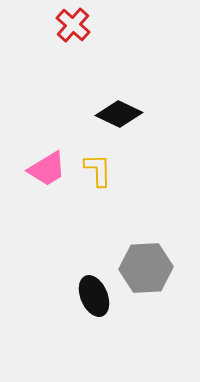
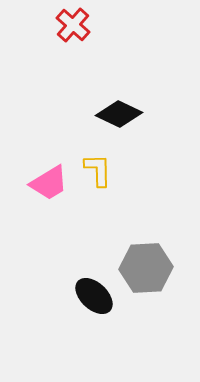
pink trapezoid: moved 2 px right, 14 px down
black ellipse: rotated 24 degrees counterclockwise
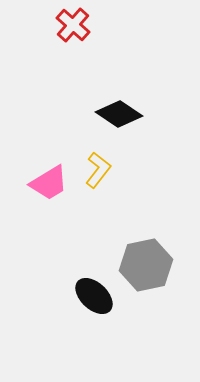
black diamond: rotated 9 degrees clockwise
yellow L-shape: rotated 39 degrees clockwise
gray hexagon: moved 3 px up; rotated 9 degrees counterclockwise
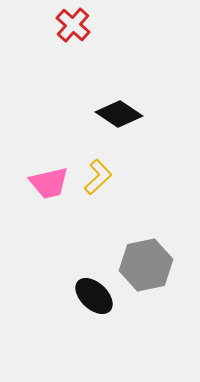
yellow L-shape: moved 7 px down; rotated 9 degrees clockwise
pink trapezoid: rotated 18 degrees clockwise
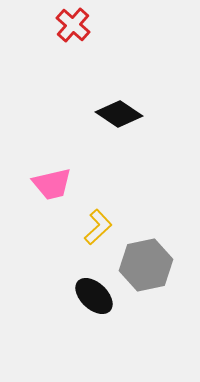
yellow L-shape: moved 50 px down
pink trapezoid: moved 3 px right, 1 px down
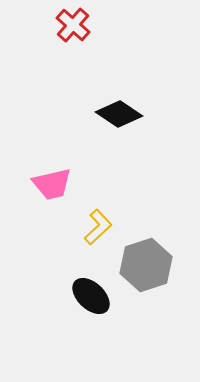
gray hexagon: rotated 6 degrees counterclockwise
black ellipse: moved 3 px left
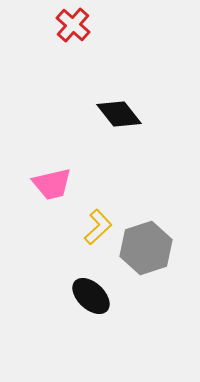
black diamond: rotated 18 degrees clockwise
gray hexagon: moved 17 px up
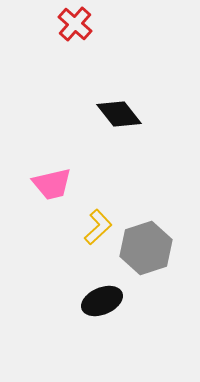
red cross: moved 2 px right, 1 px up
black ellipse: moved 11 px right, 5 px down; rotated 66 degrees counterclockwise
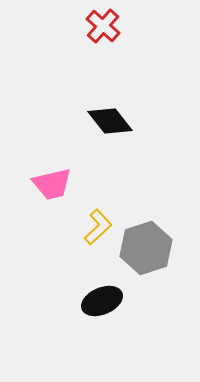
red cross: moved 28 px right, 2 px down
black diamond: moved 9 px left, 7 px down
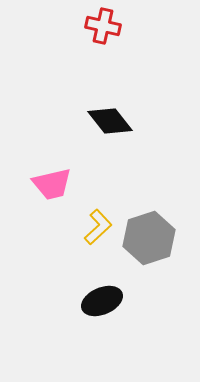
red cross: rotated 28 degrees counterclockwise
gray hexagon: moved 3 px right, 10 px up
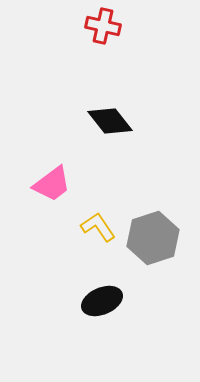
pink trapezoid: rotated 24 degrees counterclockwise
yellow L-shape: rotated 81 degrees counterclockwise
gray hexagon: moved 4 px right
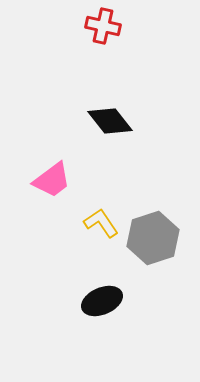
pink trapezoid: moved 4 px up
yellow L-shape: moved 3 px right, 4 px up
